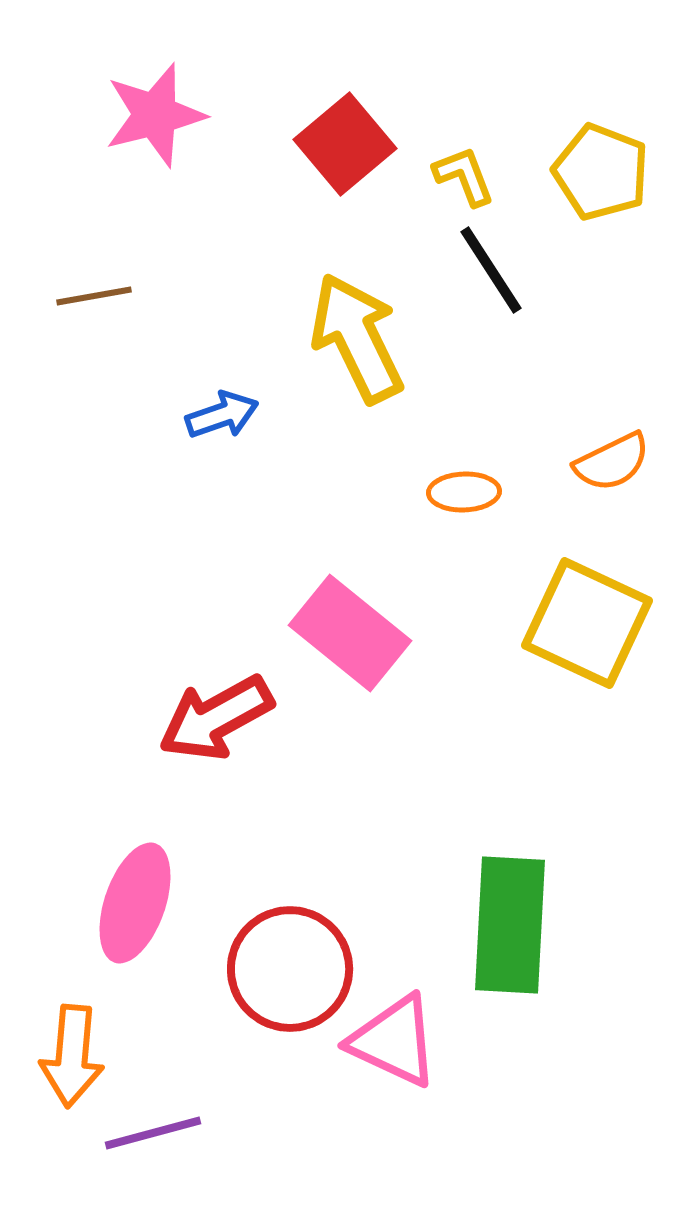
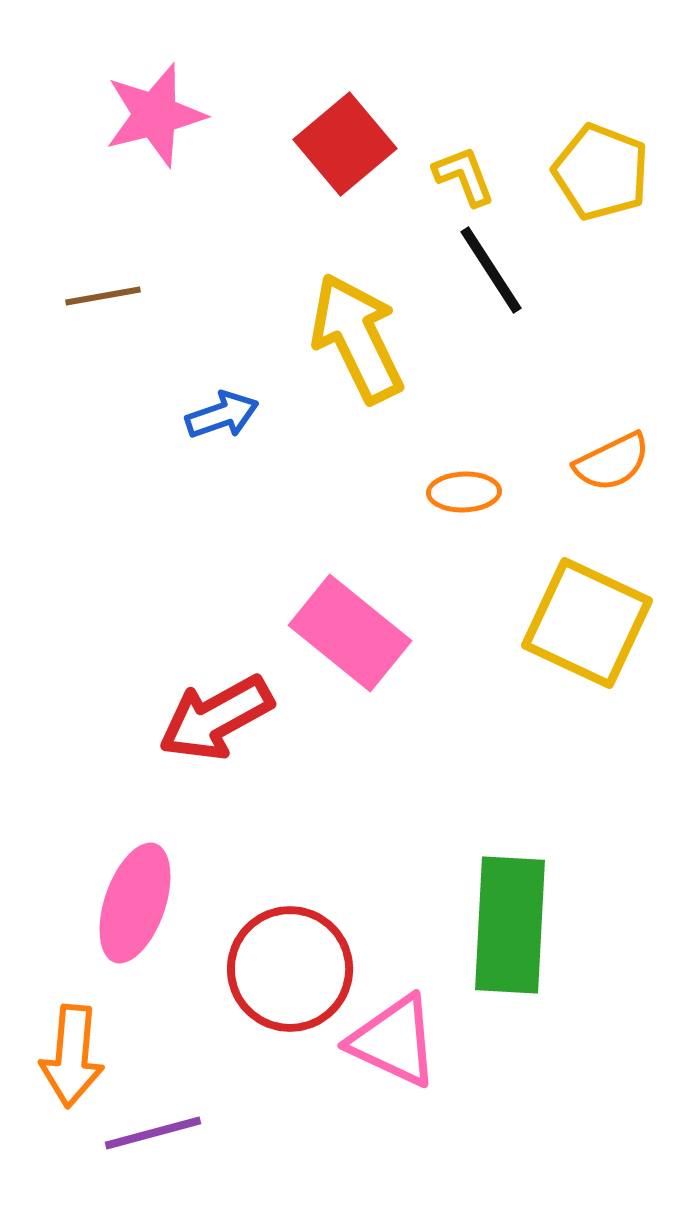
brown line: moved 9 px right
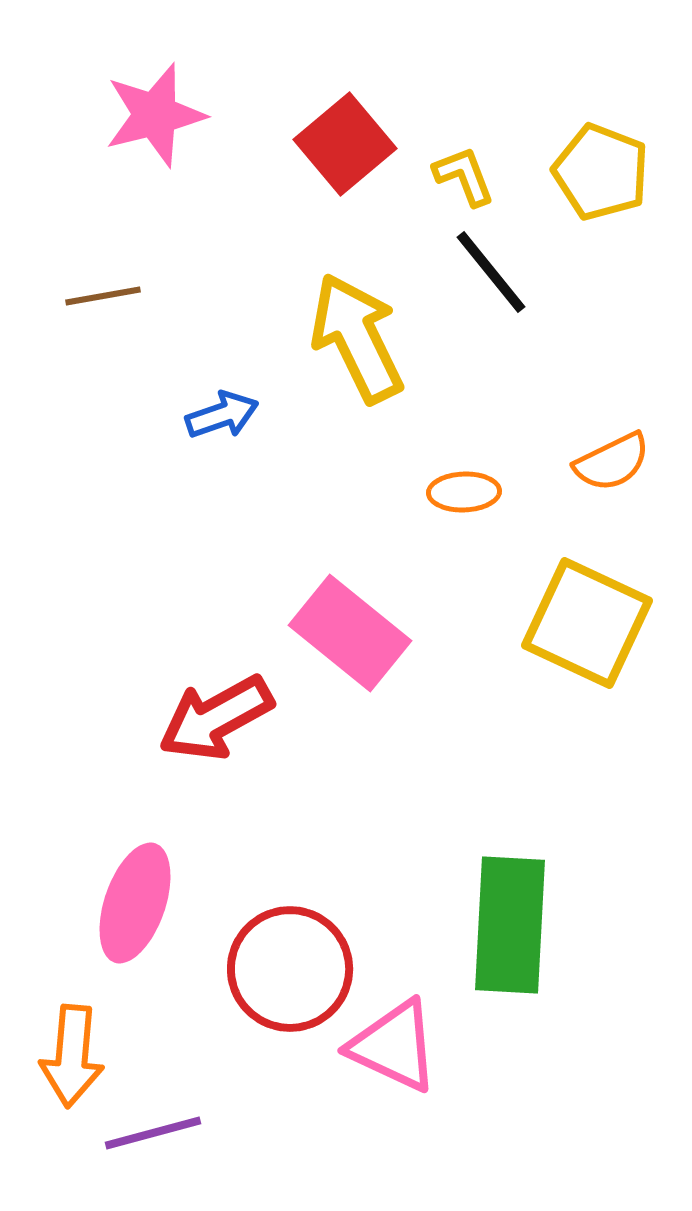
black line: moved 2 px down; rotated 6 degrees counterclockwise
pink triangle: moved 5 px down
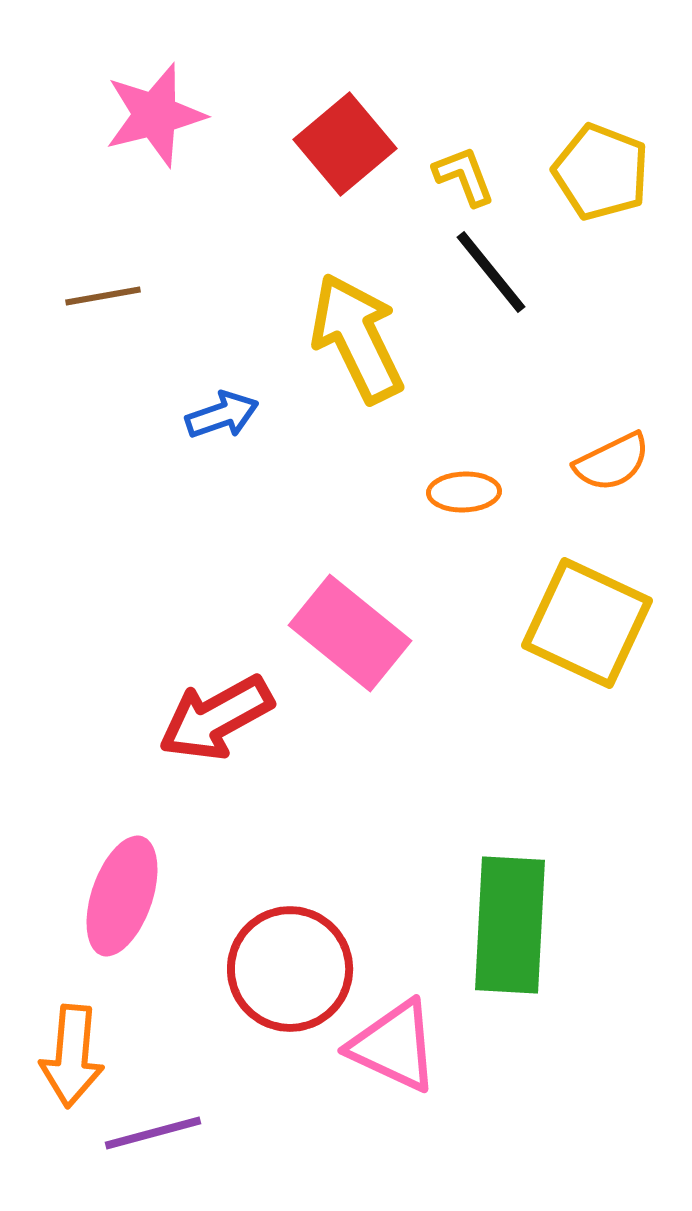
pink ellipse: moved 13 px left, 7 px up
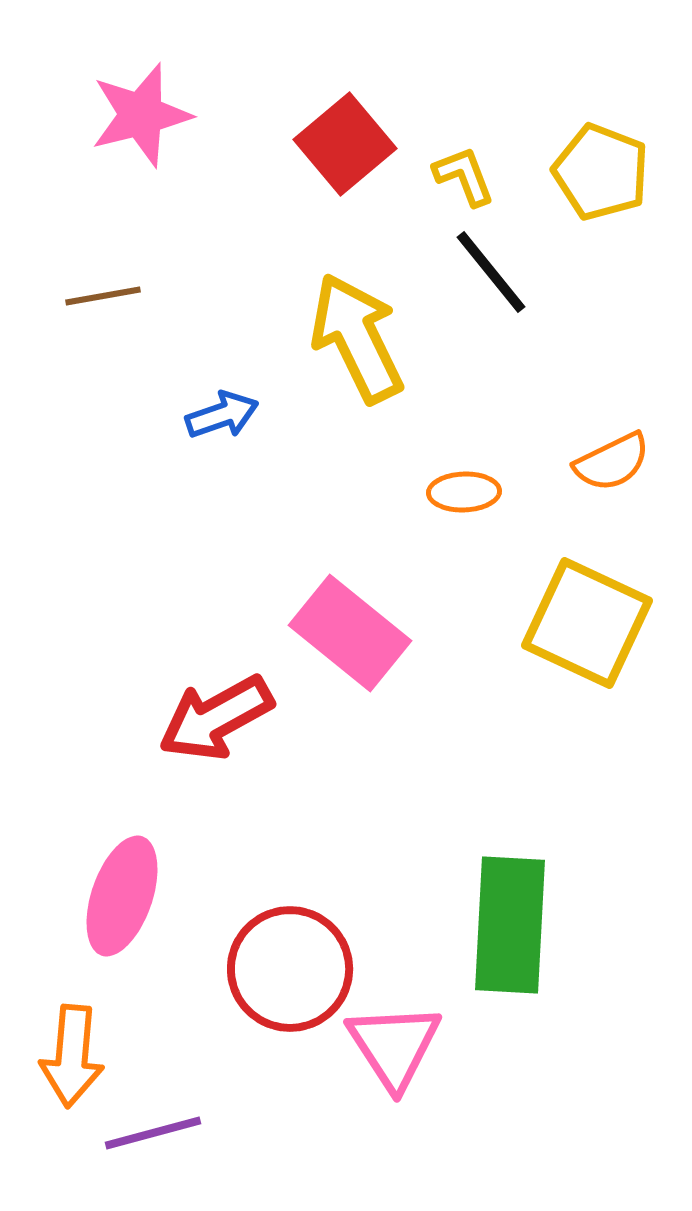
pink star: moved 14 px left
pink triangle: rotated 32 degrees clockwise
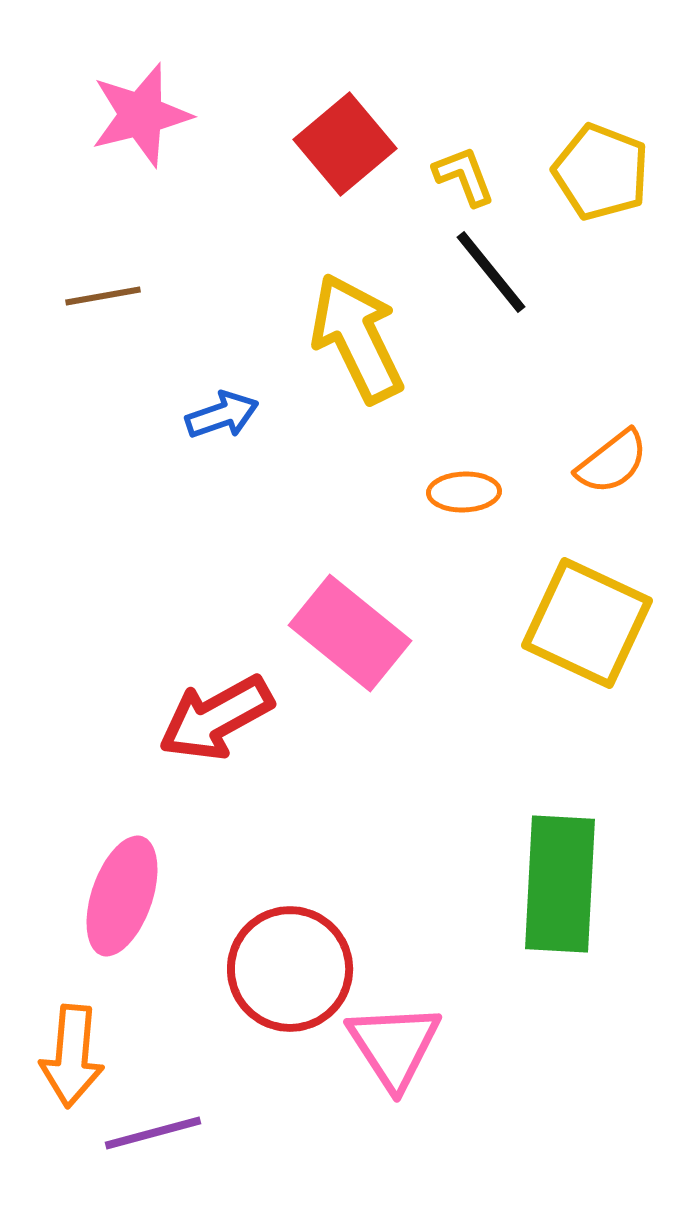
orange semicircle: rotated 12 degrees counterclockwise
green rectangle: moved 50 px right, 41 px up
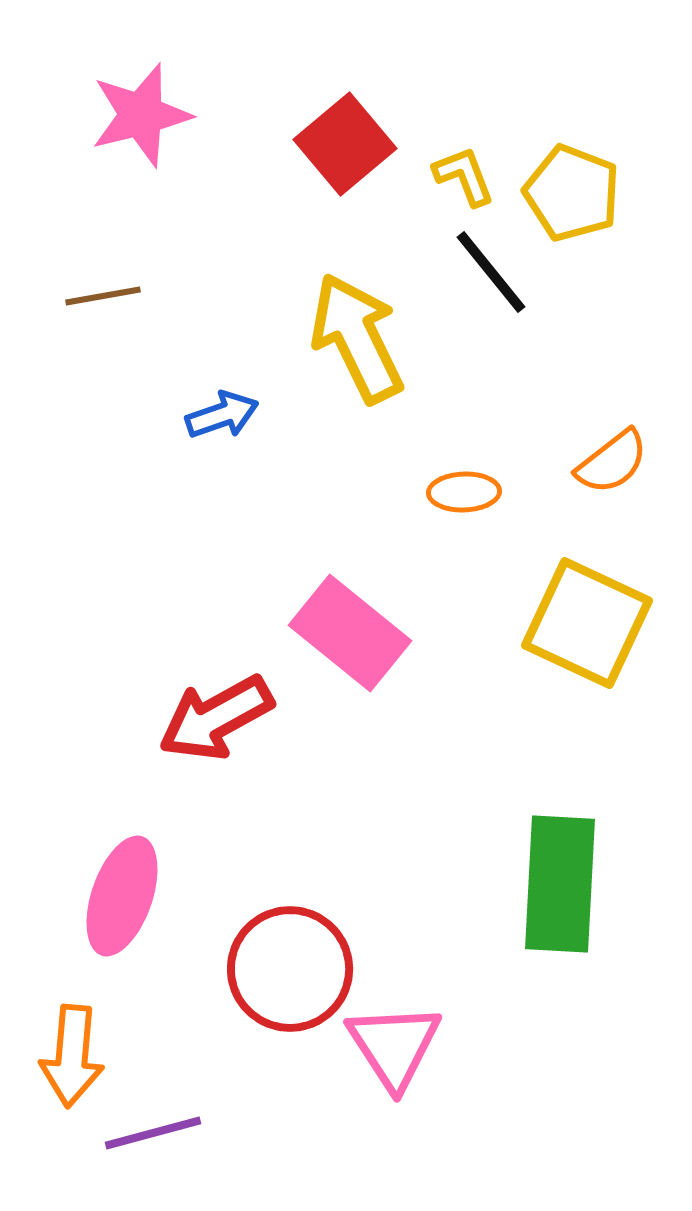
yellow pentagon: moved 29 px left, 21 px down
